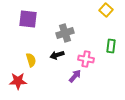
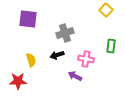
purple arrow: rotated 104 degrees counterclockwise
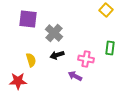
gray cross: moved 11 px left; rotated 30 degrees counterclockwise
green rectangle: moved 1 px left, 2 px down
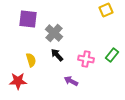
yellow square: rotated 24 degrees clockwise
green rectangle: moved 2 px right, 7 px down; rotated 32 degrees clockwise
black arrow: rotated 64 degrees clockwise
purple arrow: moved 4 px left, 5 px down
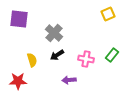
yellow square: moved 2 px right, 4 px down
purple square: moved 9 px left
black arrow: rotated 80 degrees counterclockwise
yellow semicircle: moved 1 px right
purple arrow: moved 2 px left, 1 px up; rotated 32 degrees counterclockwise
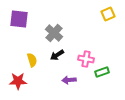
green rectangle: moved 10 px left, 17 px down; rotated 32 degrees clockwise
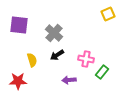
purple square: moved 6 px down
green rectangle: rotated 32 degrees counterclockwise
